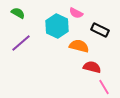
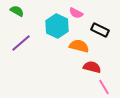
green semicircle: moved 1 px left, 2 px up
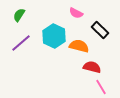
green semicircle: moved 2 px right, 4 px down; rotated 88 degrees counterclockwise
cyan hexagon: moved 3 px left, 10 px down
black rectangle: rotated 18 degrees clockwise
pink line: moved 3 px left
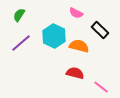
red semicircle: moved 17 px left, 6 px down
pink line: rotated 21 degrees counterclockwise
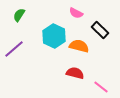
purple line: moved 7 px left, 6 px down
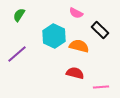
purple line: moved 3 px right, 5 px down
pink line: rotated 42 degrees counterclockwise
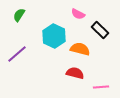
pink semicircle: moved 2 px right, 1 px down
orange semicircle: moved 1 px right, 3 px down
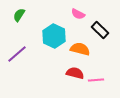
pink line: moved 5 px left, 7 px up
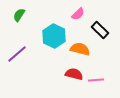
pink semicircle: rotated 72 degrees counterclockwise
red semicircle: moved 1 px left, 1 px down
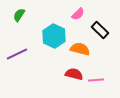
purple line: rotated 15 degrees clockwise
